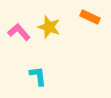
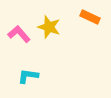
pink L-shape: moved 2 px down
cyan L-shape: moved 10 px left; rotated 75 degrees counterclockwise
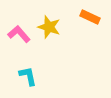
cyan L-shape: rotated 70 degrees clockwise
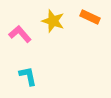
yellow star: moved 4 px right, 6 px up
pink L-shape: moved 1 px right
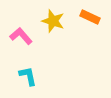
pink L-shape: moved 1 px right, 2 px down
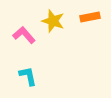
orange rectangle: rotated 36 degrees counterclockwise
pink L-shape: moved 3 px right, 1 px up
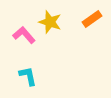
orange rectangle: moved 2 px right, 2 px down; rotated 24 degrees counterclockwise
yellow star: moved 3 px left, 1 px down
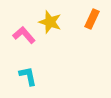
orange rectangle: rotated 30 degrees counterclockwise
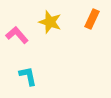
pink L-shape: moved 7 px left
